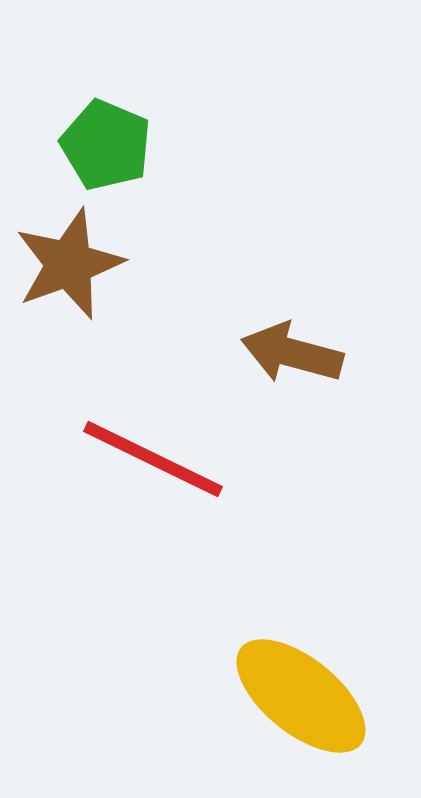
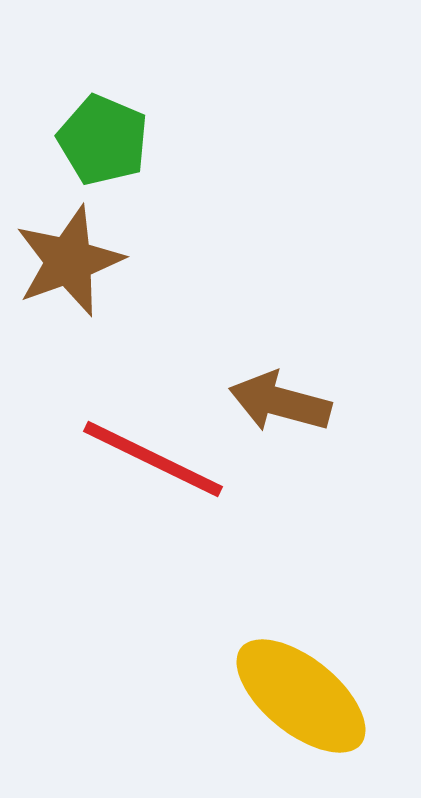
green pentagon: moved 3 px left, 5 px up
brown star: moved 3 px up
brown arrow: moved 12 px left, 49 px down
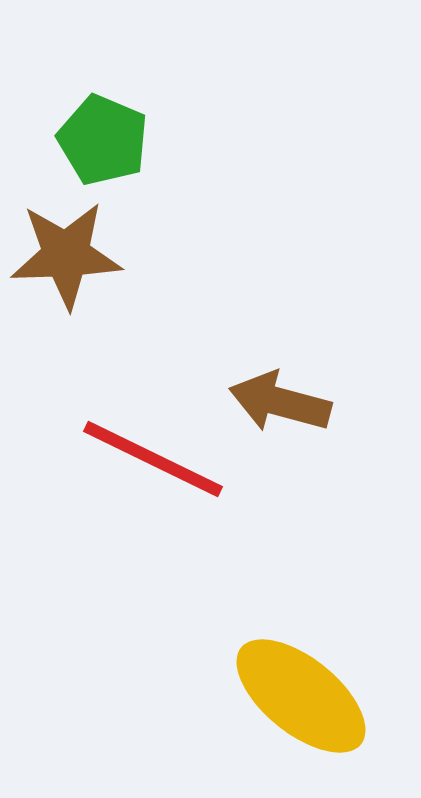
brown star: moved 3 px left, 6 px up; rotated 18 degrees clockwise
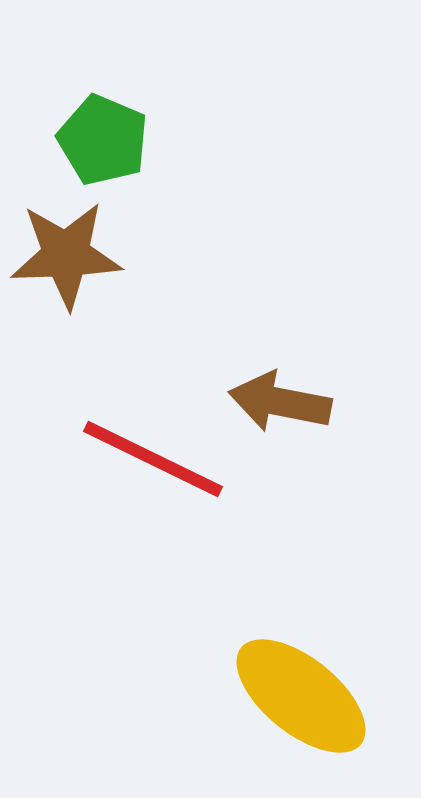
brown arrow: rotated 4 degrees counterclockwise
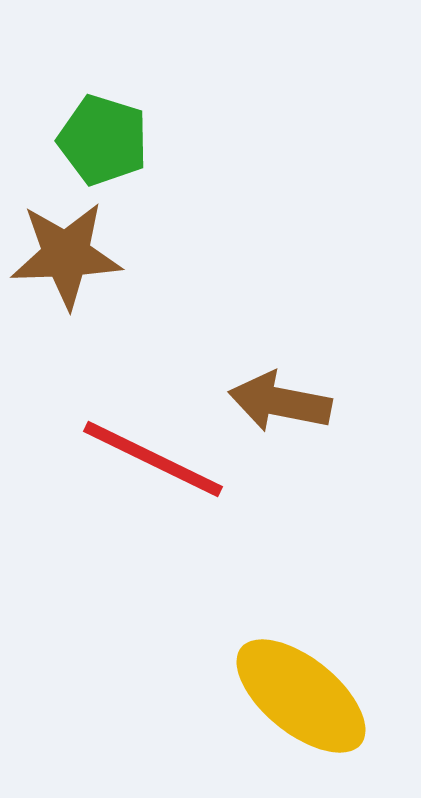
green pentagon: rotated 6 degrees counterclockwise
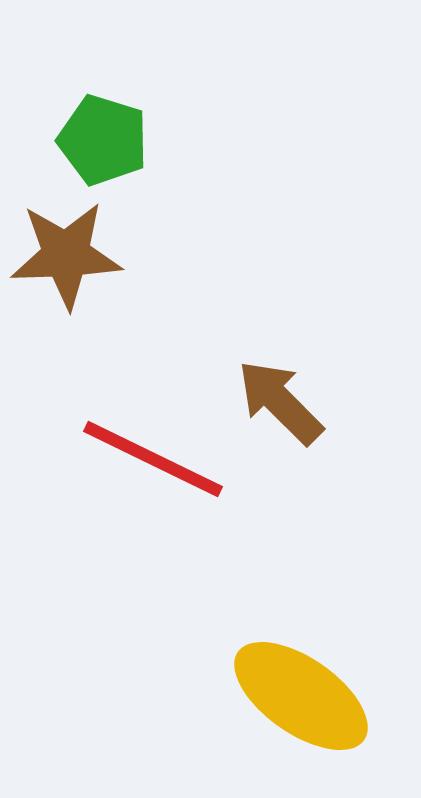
brown arrow: rotated 34 degrees clockwise
yellow ellipse: rotated 4 degrees counterclockwise
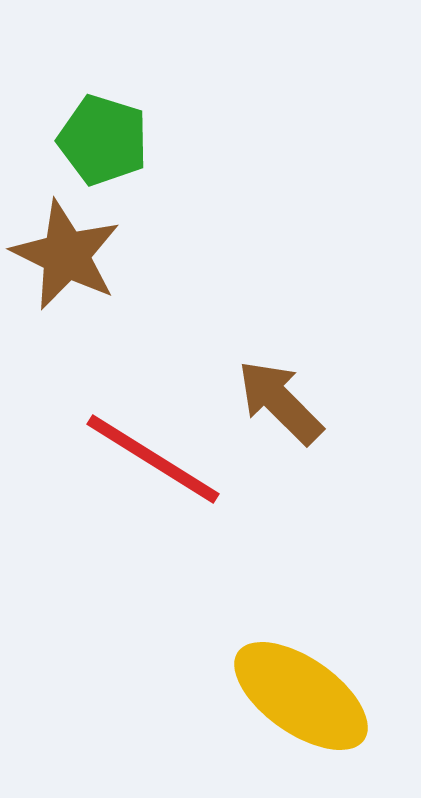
brown star: rotated 28 degrees clockwise
red line: rotated 6 degrees clockwise
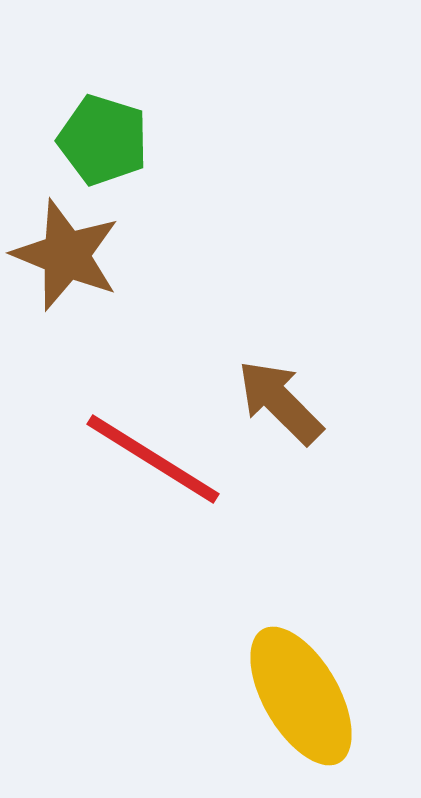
brown star: rotated 4 degrees counterclockwise
yellow ellipse: rotated 25 degrees clockwise
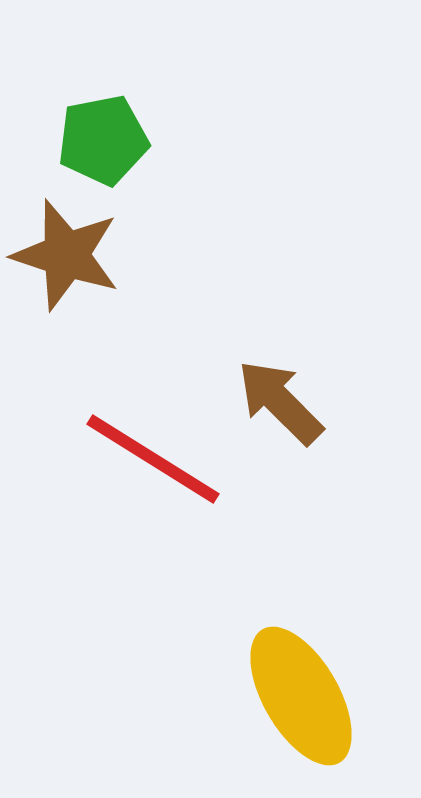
green pentagon: rotated 28 degrees counterclockwise
brown star: rotated 4 degrees counterclockwise
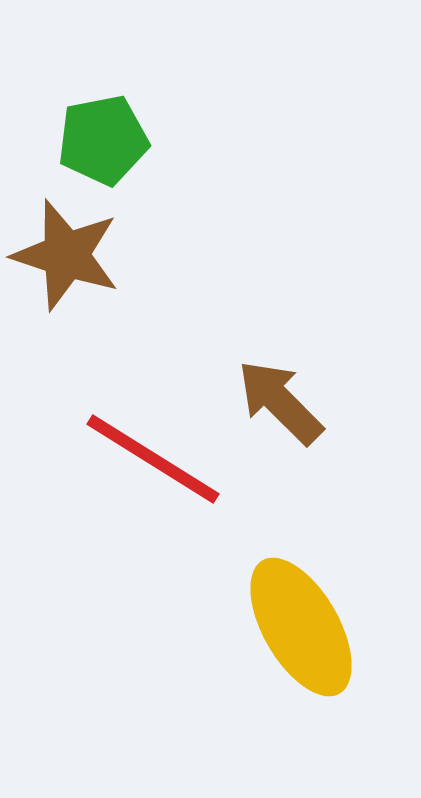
yellow ellipse: moved 69 px up
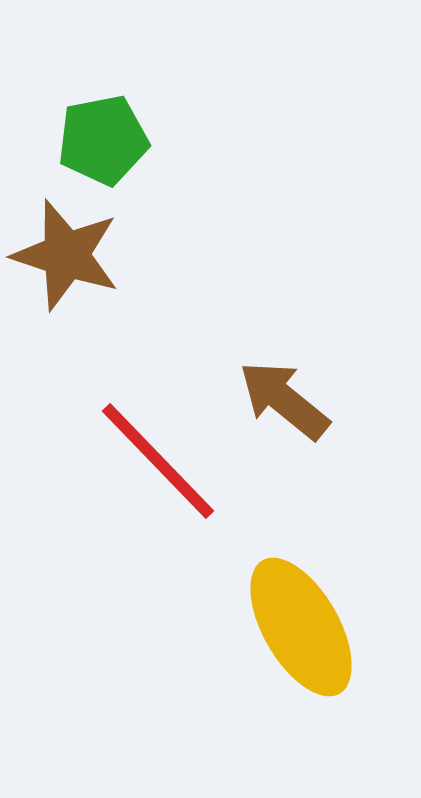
brown arrow: moved 4 px right, 2 px up; rotated 6 degrees counterclockwise
red line: moved 5 px right, 2 px down; rotated 14 degrees clockwise
